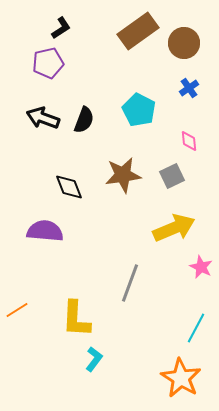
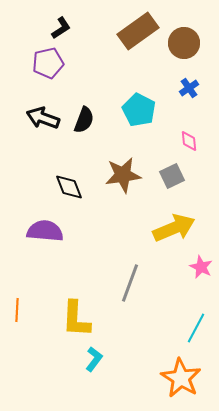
orange line: rotated 55 degrees counterclockwise
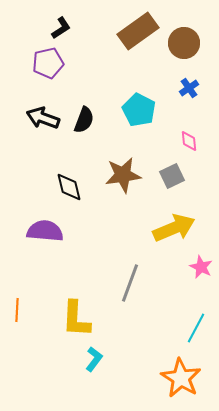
black diamond: rotated 8 degrees clockwise
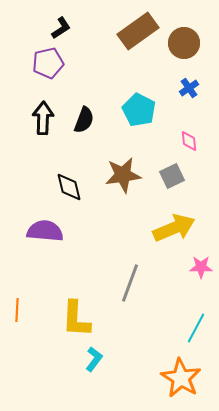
black arrow: rotated 72 degrees clockwise
pink star: rotated 25 degrees counterclockwise
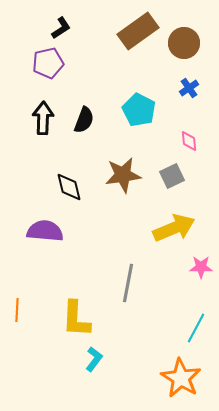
gray line: moved 2 px left; rotated 9 degrees counterclockwise
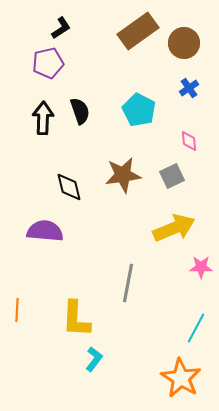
black semicircle: moved 4 px left, 9 px up; rotated 40 degrees counterclockwise
